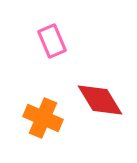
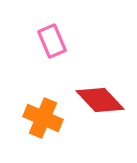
red diamond: rotated 12 degrees counterclockwise
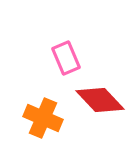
pink rectangle: moved 14 px right, 17 px down
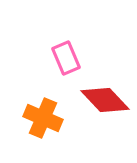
red diamond: moved 5 px right
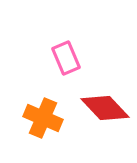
red diamond: moved 8 px down
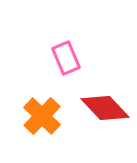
orange cross: moved 1 px left, 2 px up; rotated 21 degrees clockwise
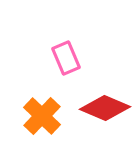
red diamond: rotated 24 degrees counterclockwise
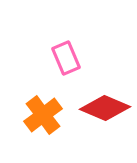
orange cross: moved 1 px right, 1 px up; rotated 9 degrees clockwise
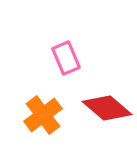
red diamond: moved 2 px right; rotated 18 degrees clockwise
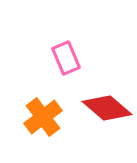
orange cross: moved 2 px down
